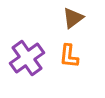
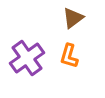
orange L-shape: rotated 10 degrees clockwise
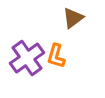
orange L-shape: moved 13 px left
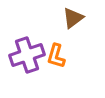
purple cross: moved 3 px up; rotated 16 degrees clockwise
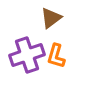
brown triangle: moved 22 px left
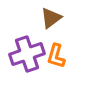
purple cross: moved 1 px up
